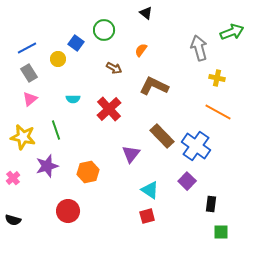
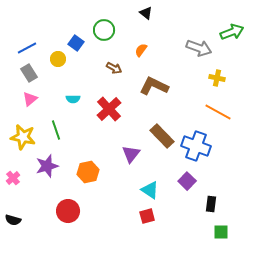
gray arrow: rotated 125 degrees clockwise
blue cross: rotated 16 degrees counterclockwise
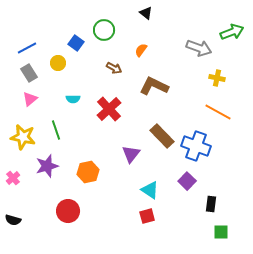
yellow circle: moved 4 px down
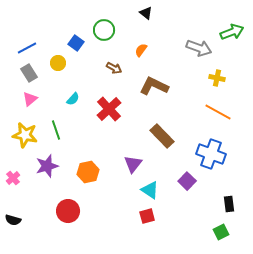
cyan semicircle: rotated 48 degrees counterclockwise
yellow star: moved 2 px right, 2 px up
blue cross: moved 15 px right, 8 px down
purple triangle: moved 2 px right, 10 px down
black rectangle: moved 18 px right; rotated 14 degrees counterclockwise
green square: rotated 28 degrees counterclockwise
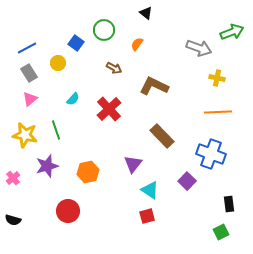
orange semicircle: moved 4 px left, 6 px up
orange line: rotated 32 degrees counterclockwise
